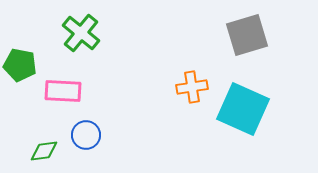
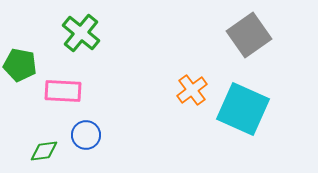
gray square: moved 2 px right; rotated 18 degrees counterclockwise
orange cross: moved 3 px down; rotated 28 degrees counterclockwise
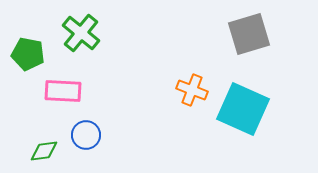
gray square: moved 1 px up; rotated 18 degrees clockwise
green pentagon: moved 8 px right, 11 px up
orange cross: rotated 32 degrees counterclockwise
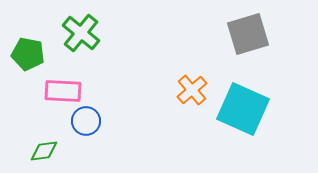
gray square: moved 1 px left
orange cross: rotated 28 degrees clockwise
blue circle: moved 14 px up
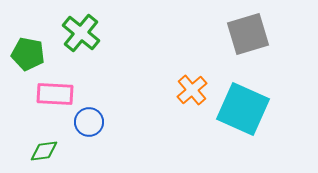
pink rectangle: moved 8 px left, 3 px down
blue circle: moved 3 px right, 1 px down
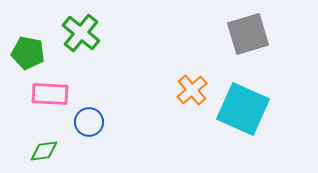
green pentagon: moved 1 px up
pink rectangle: moved 5 px left
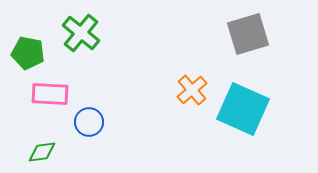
green diamond: moved 2 px left, 1 px down
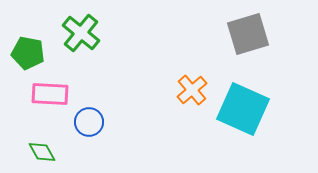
green diamond: rotated 68 degrees clockwise
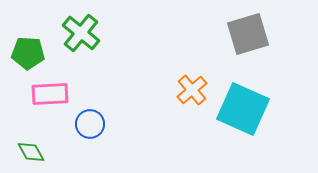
green pentagon: rotated 8 degrees counterclockwise
pink rectangle: rotated 6 degrees counterclockwise
blue circle: moved 1 px right, 2 px down
green diamond: moved 11 px left
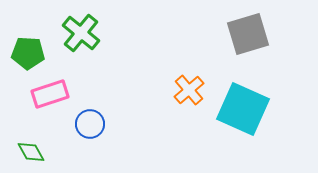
orange cross: moved 3 px left
pink rectangle: rotated 15 degrees counterclockwise
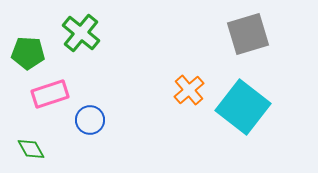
cyan square: moved 2 px up; rotated 14 degrees clockwise
blue circle: moved 4 px up
green diamond: moved 3 px up
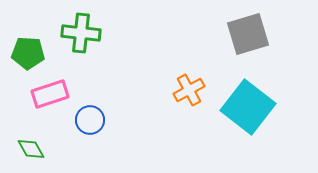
green cross: rotated 33 degrees counterclockwise
orange cross: rotated 12 degrees clockwise
cyan square: moved 5 px right
